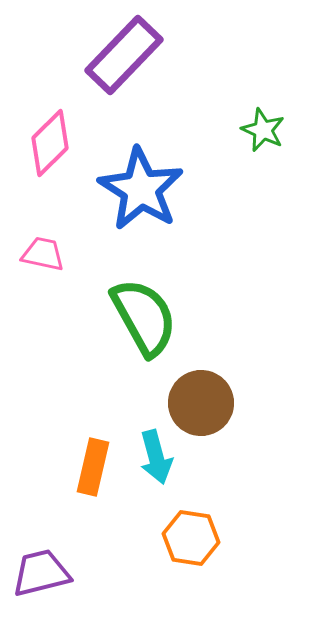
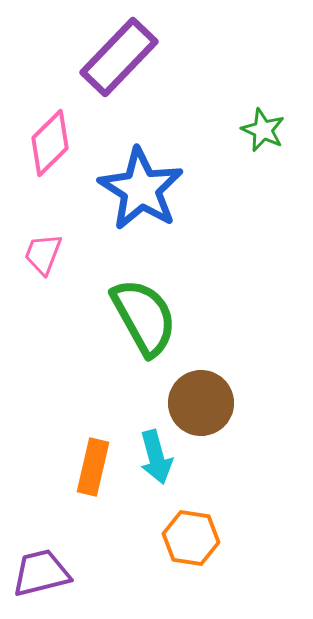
purple rectangle: moved 5 px left, 2 px down
pink trapezoid: rotated 81 degrees counterclockwise
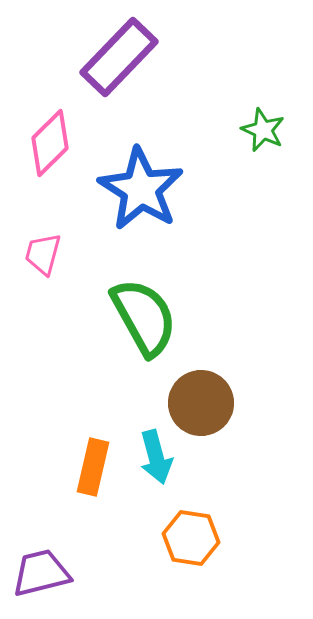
pink trapezoid: rotated 6 degrees counterclockwise
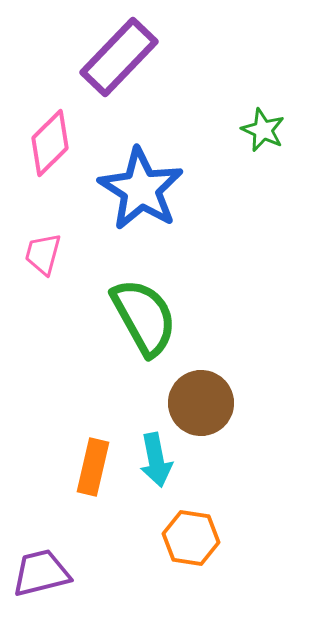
cyan arrow: moved 3 px down; rotated 4 degrees clockwise
